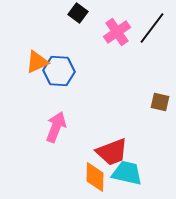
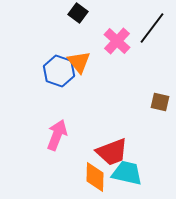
pink cross: moved 9 px down; rotated 12 degrees counterclockwise
orange triangle: moved 42 px right; rotated 45 degrees counterclockwise
blue hexagon: rotated 16 degrees clockwise
pink arrow: moved 1 px right, 8 px down
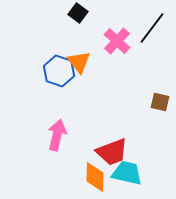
pink arrow: rotated 8 degrees counterclockwise
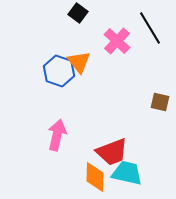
black line: moved 2 px left; rotated 68 degrees counterclockwise
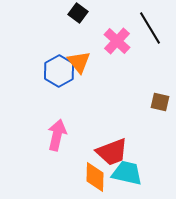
blue hexagon: rotated 12 degrees clockwise
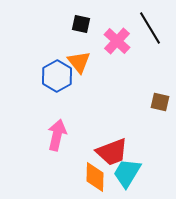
black square: moved 3 px right, 11 px down; rotated 24 degrees counterclockwise
blue hexagon: moved 2 px left, 5 px down
cyan trapezoid: rotated 72 degrees counterclockwise
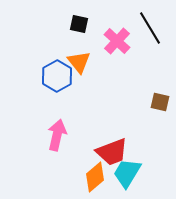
black square: moved 2 px left
orange diamond: rotated 48 degrees clockwise
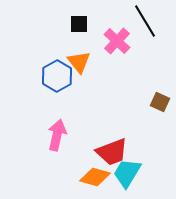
black square: rotated 12 degrees counterclockwise
black line: moved 5 px left, 7 px up
brown square: rotated 12 degrees clockwise
orange diamond: rotated 56 degrees clockwise
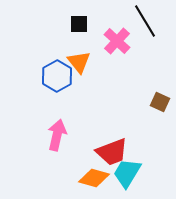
orange diamond: moved 1 px left, 1 px down
